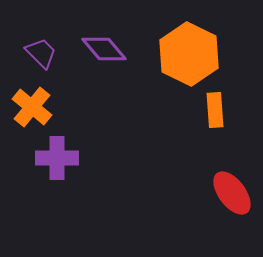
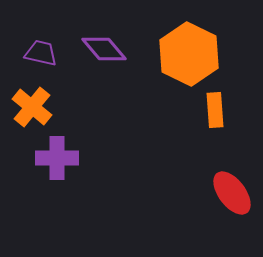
purple trapezoid: rotated 32 degrees counterclockwise
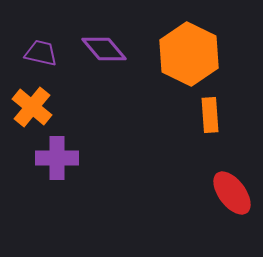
orange rectangle: moved 5 px left, 5 px down
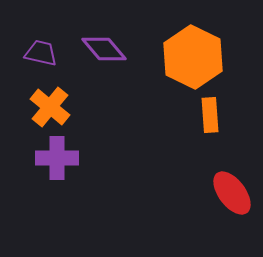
orange hexagon: moved 4 px right, 3 px down
orange cross: moved 18 px right
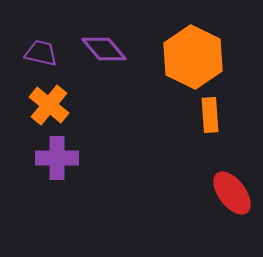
orange cross: moved 1 px left, 2 px up
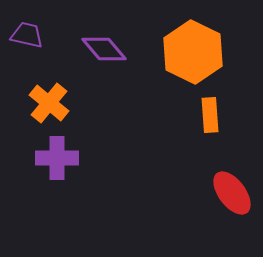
purple trapezoid: moved 14 px left, 18 px up
orange hexagon: moved 5 px up
orange cross: moved 2 px up
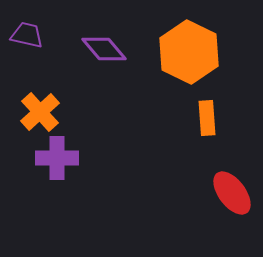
orange hexagon: moved 4 px left
orange cross: moved 9 px left, 9 px down; rotated 9 degrees clockwise
orange rectangle: moved 3 px left, 3 px down
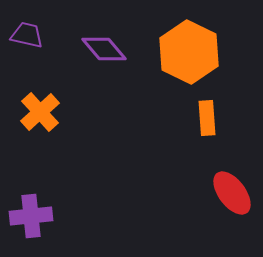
purple cross: moved 26 px left, 58 px down; rotated 6 degrees counterclockwise
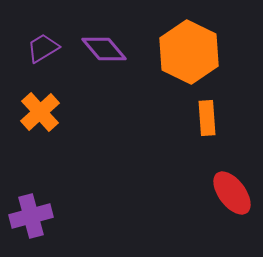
purple trapezoid: moved 16 px right, 13 px down; rotated 44 degrees counterclockwise
purple cross: rotated 9 degrees counterclockwise
